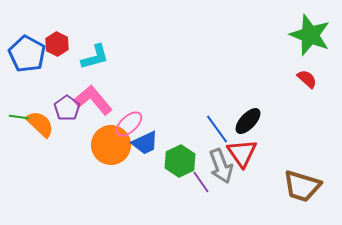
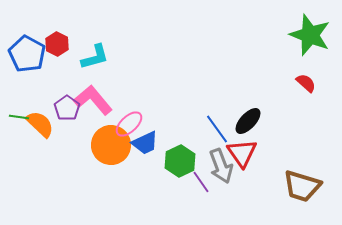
red semicircle: moved 1 px left, 4 px down
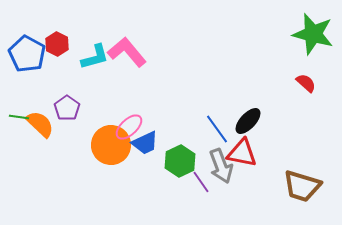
green star: moved 3 px right, 1 px up; rotated 6 degrees counterclockwise
pink L-shape: moved 34 px right, 48 px up
pink ellipse: moved 3 px down
red triangle: rotated 44 degrees counterclockwise
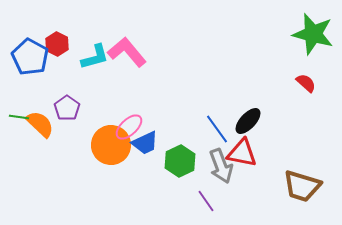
blue pentagon: moved 3 px right, 3 px down
purple line: moved 5 px right, 19 px down
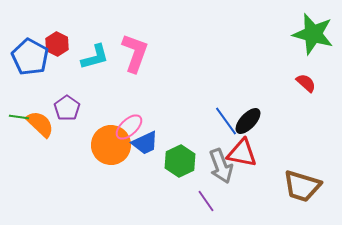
pink L-shape: moved 8 px right, 1 px down; rotated 60 degrees clockwise
blue line: moved 9 px right, 8 px up
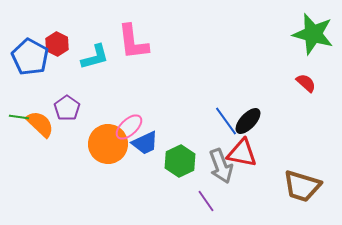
pink L-shape: moved 2 px left, 11 px up; rotated 153 degrees clockwise
orange circle: moved 3 px left, 1 px up
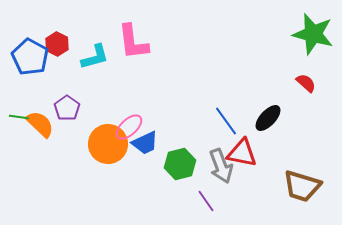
black ellipse: moved 20 px right, 3 px up
green hexagon: moved 3 px down; rotated 12 degrees clockwise
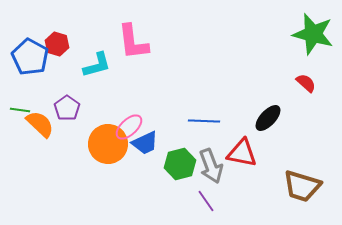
red hexagon: rotated 10 degrees counterclockwise
cyan L-shape: moved 2 px right, 8 px down
green line: moved 1 px right, 7 px up
blue line: moved 22 px left; rotated 52 degrees counterclockwise
gray arrow: moved 10 px left
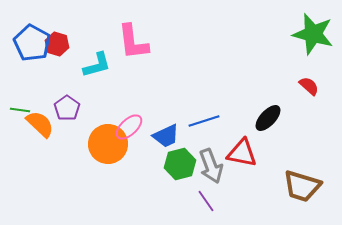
blue pentagon: moved 2 px right, 14 px up
red semicircle: moved 3 px right, 3 px down
blue line: rotated 20 degrees counterclockwise
blue trapezoid: moved 21 px right, 7 px up
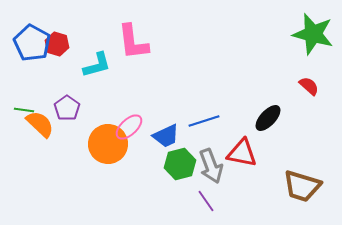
green line: moved 4 px right
